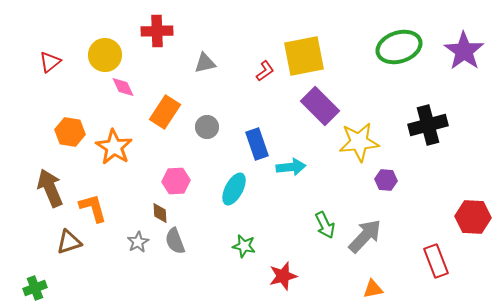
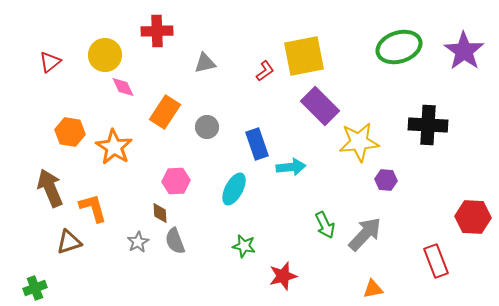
black cross: rotated 18 degrees clockwise
gray arrow: moved 2 px up
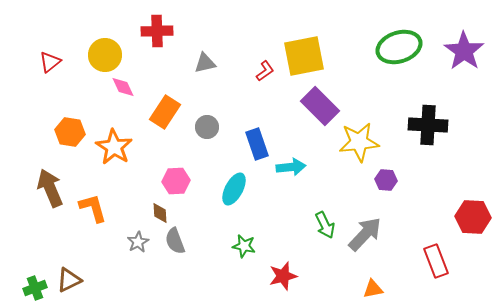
brown triangle: moved 38 px down; rotated 8 degrees counterclockwise
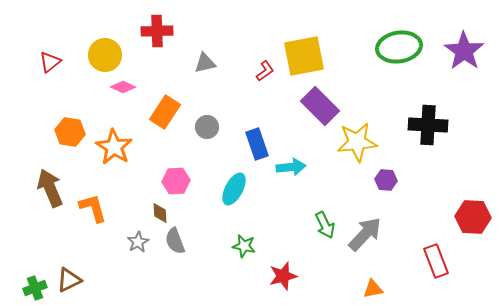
green ellipse: rotated 9 degrees clockwise
pink diamond: rotated 40 degrees counterclockwise
yellow star: moved 2 px left
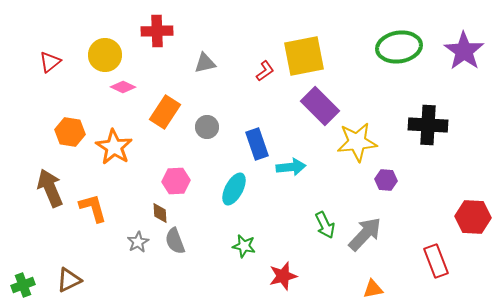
green cross: moved 12 px left, 3 px up
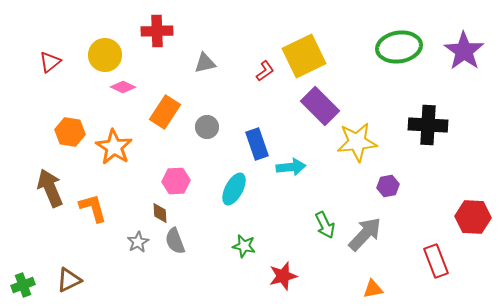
yellow square: rotated 15 degrees counterclockwise
purple hexagon: moved 2 px right, 6 px down; rotated 15 degrees counterclockwise
